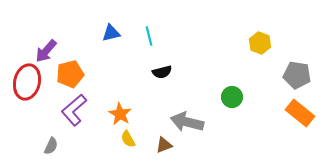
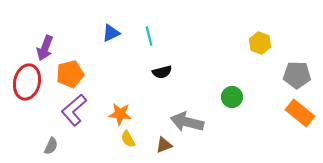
blue triangle: rotated 12 degrees counterclockwise
purple arrow: moved 1 px left, 3 px up; rotated 20 degrees counterclockwise
gray pentagon: rotated 8 degrees counterclockwise
orange star: rotated 25 degrees counterclockwise
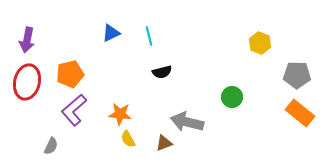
purple arrow: moved 18 px left, 8 px up; rotated 10 degrees counterclockwise
brown triangle: moved 2 px up
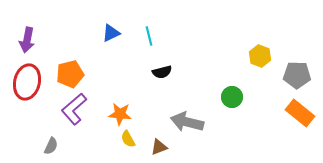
yellow hexagon: moved 13 px down
purple L-shape: moved 1 px up
brown triangle: moved 5 px left, 4 px down
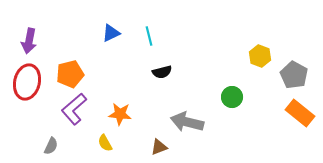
purple arrow: moved 2 px right, 1 px down
gray pentagon: moved 3 px left; rotated 28 degrees clockwise
yellow semicircle: moved 23 px left, 4 px down
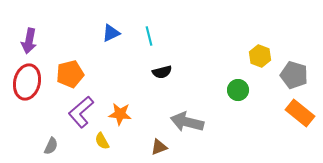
gray pentagon: rotated 12 degrees counterclockwise
green circle: moved 6 px right, 7 px up
purple L-shape: moved 7 px right, 3 px down
yellow semicircle: moved 3 px left, 2 px up
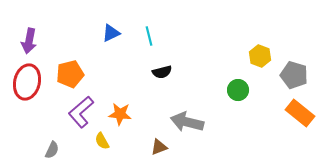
gray semicircle: moved 1 px right, 4 px down
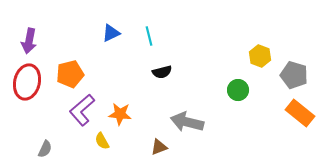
purple L-shape: moved 1 px right, 2 px up
gray semicircle: moved 7 px left, 1 px up
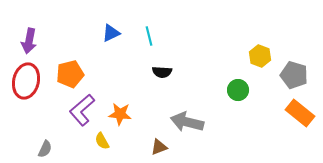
black semicircle: rotated 18 degrees clockwise
red ellipse: moved 1 px left, 1 px up
